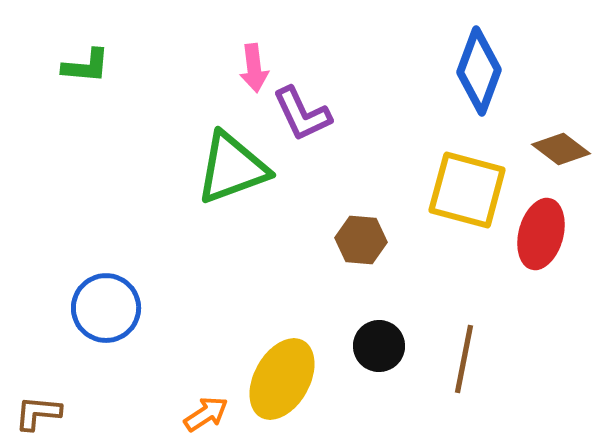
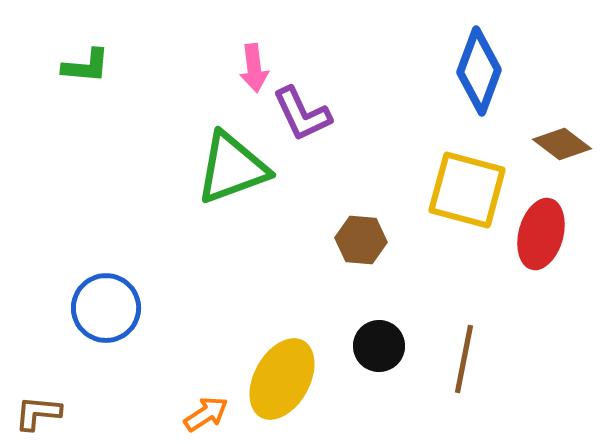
brown diamond: moved 1 px right, 5 px up
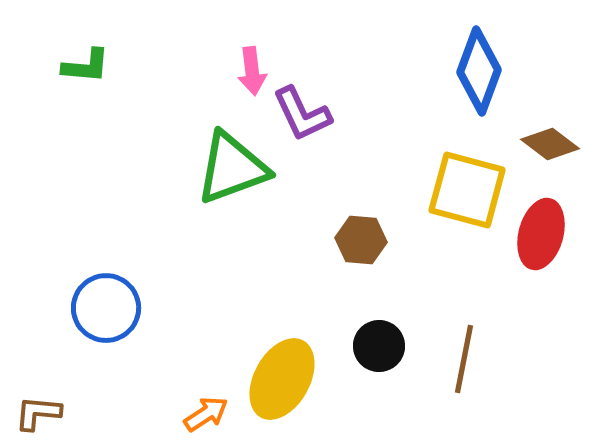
pink arrow: moved 2 px left, 3 px down
brown diamond: moved 12 px left
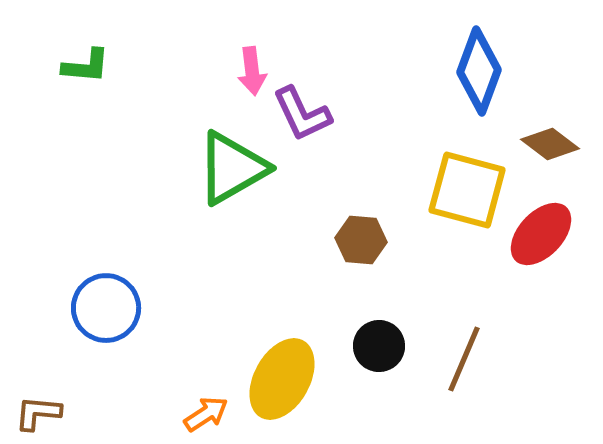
green triangle: rotated 10 degrees counterclockwise
red ellipse: rotated 28 degrees clockwise
brown line: rotated 12 degrees clockwise
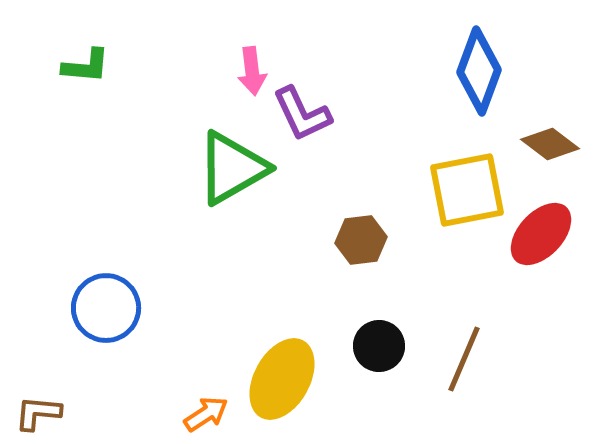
yellow square: rotated 26 degrees counterclockwise
brown hexagon: rotated 12 degrees counterclockwise
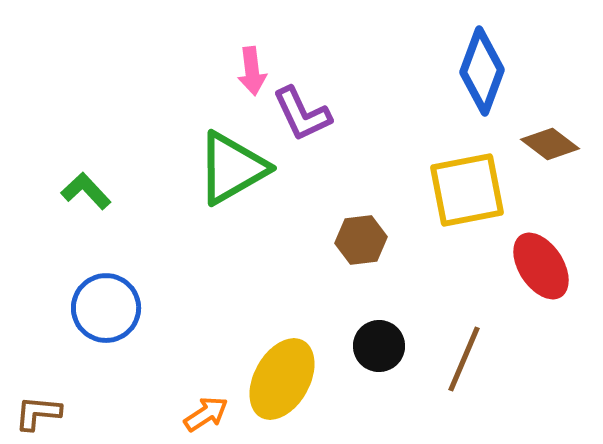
green L-shape: moved 125 px down; rotated 138 degrees counterclockwise
blue diamond: moved 3 px right
red ellipse: moved 32 px down; rotated 76 degrees counterclockwise
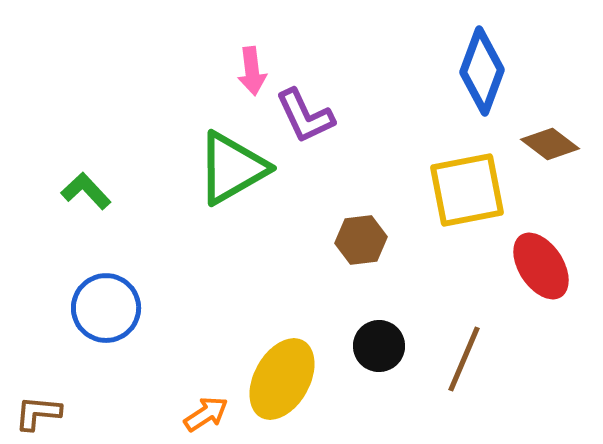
purple L-shape: moved 3 px right, 2 px down
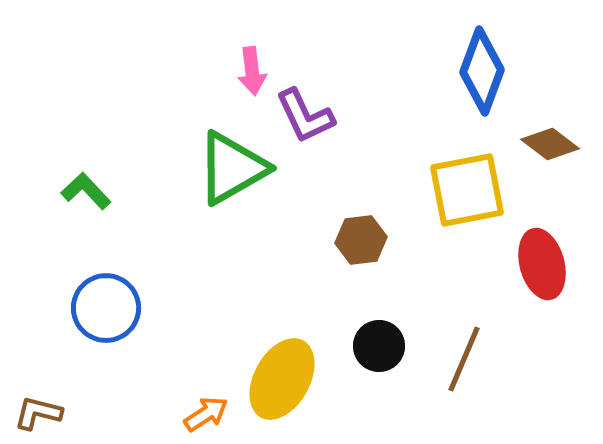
red ellipse: moved 1 px right, 2 px up; rotated 18 degrees clockwise
brown L-shape: rotated 9 degrees clockwise
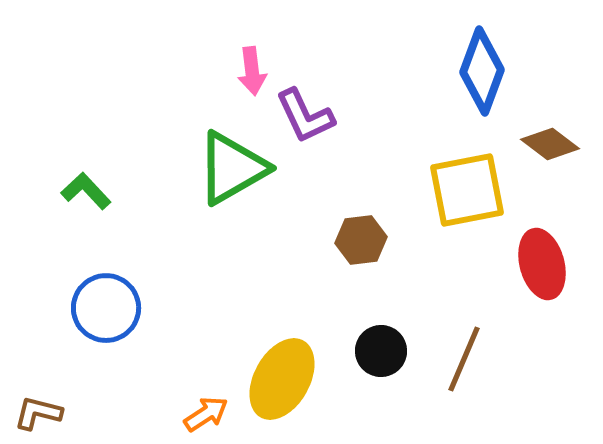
black circle: moved 2 px right, 5 px down
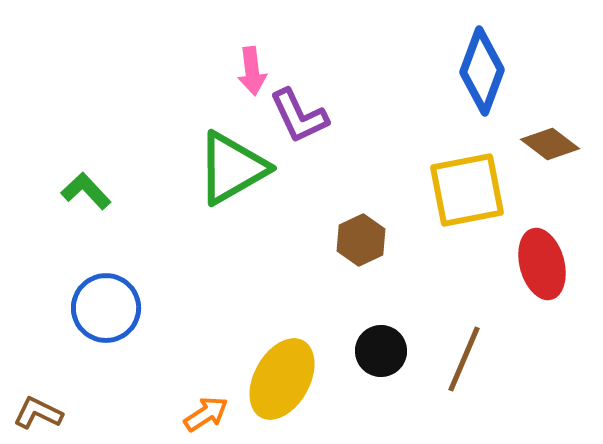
purple L-shape: moved 6 px left
brown hexagon: rotated 18 degrees counterclockwise
brown L-shape: rotated 12 degrees clockwise
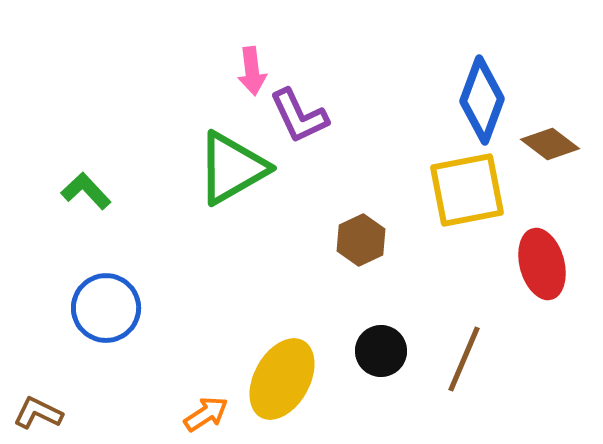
blue diamond: moved 29 px down
